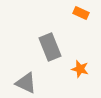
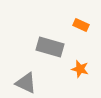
orange rectangle: moved 12 px down
gray rectangle: rotated 52 degrees counterclockwise
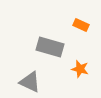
gray triangle: moved 4 px right, 1 px up
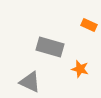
orange rectangle: moved 8 px right
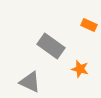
gray rectangle: moved 1 px right, 1 px up; rotated 20 degrees clockwise
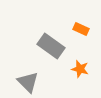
orange rectangle: moved 8 px left, 4 px down
gray triangle: moved 2 px left; rotated 20 degrees clockwise
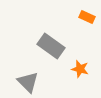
orange rectangle: moved 6 px right, 12 px up
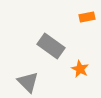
orange rectangle: rotated 35 degrees counterclockwise
orange star: rotated 12 degrees clockwise
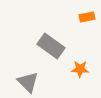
orange star: rotated 24 degrees counterclockwise
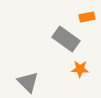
gray rectangle: moved 15 px right, 7 px up
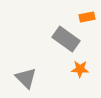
gray triangle: moved 2 px left, 4 px up
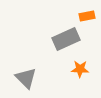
orange rectangle: moved 1 px up
gray rectangle: rotated 60 degrees counterclockwise
